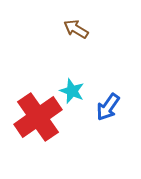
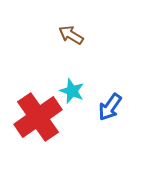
brown arrow: moved 5 px left, 6 px down
blue arrow: moved 2 px right
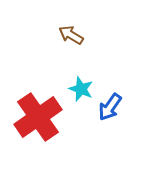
cyan star: moved 9 px right, 2 px up
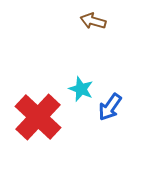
brown arrow: moved 22 px right, 14 px up; rotated 15 degrees counterclockwise
red cross: rotated 12 degrees counterclockwise
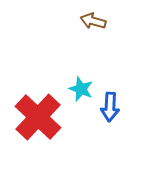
blue arrow: rotated 32 degrees counterclockwise
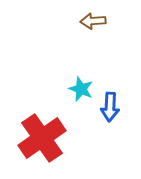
brown arrow: rotated 20 degrees counterclockwise
red cross: moved 4 px right, 21 px down; rotated 12 degrees clockwise
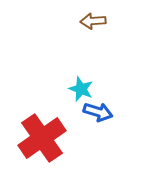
blue arrow: moved 12 px left, 5 px down; rotated 76 degrees counterclockwise
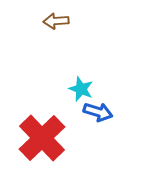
brown arrow: moved 37 px left
red cross: rotated 9 degrees counterclockwise
